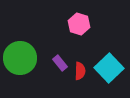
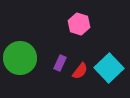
purple rectangle: rotated 63 degrees clockwise
red semicircle: rotated 36 degrees clockwise
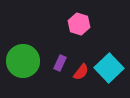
green circle: moved 3 px right, 3 px down
red semicircle: moved 1 px right, 1 px down
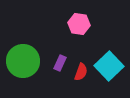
pink hexagon: rotated 10 degrees counterclockwise
cyan square: moved 2 px up
red semicircle: rotated 18 degrees counterclockwise
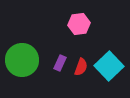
pink hexagon: rotated 15 degrees counterclockwise
green circle: moved 1 px left, 1 px up
red semicircle: moved 5 px up
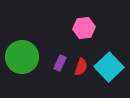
pink hexagon: moved 5 px right, 4 px down
green circle: moved 3 px up
cyan square: moved 1 px down
